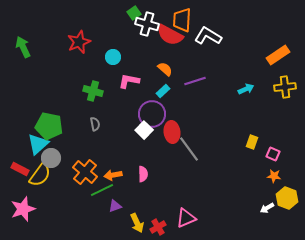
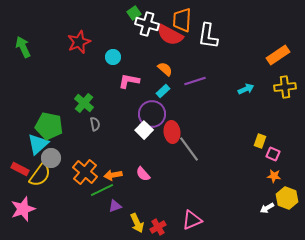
white L-shape: rotated 112 degrees counterclockwise
green cross: moved 9 px left, 12 px down; rotated 24 degrees clockwise
yellow rectangle: moved 8 px right, 1 px up
pink semicircle: rotated 140 degrees clockwise
pink triangle: moved 6 px right, 2 px down
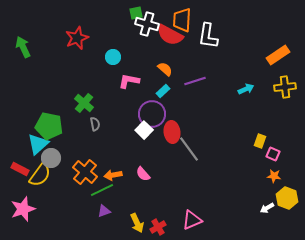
green square: moved 2 px right; rotated 24 degrees clockwise
red star: moved 2 px left, 4 px up
purple triangle: moved 11 px left, 5 px down
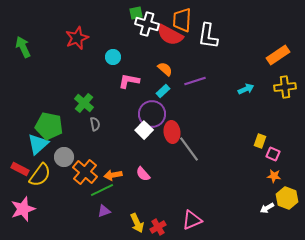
gray circle: moved 13 px right, 1 px up
